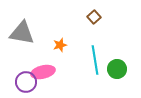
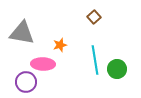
pink ellipse: moved 8 px up; rotated 15 degrees clockwise
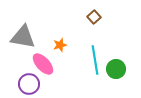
gray triangle: moved 1 px right, 4 px down
pink ellipse: rotated 45 degrees clockwise
green circle: moved 1 px left
purple circle: moved 3 px right, 2 px down
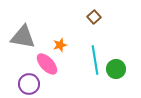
pink ellipse: moved 4 px right
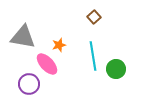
orange star: moved 1 px left
cyan line: moved 2 px left, 4 px up
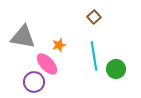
cyan line: moved 1 px right
purple circle: moved 5 px right, 2 px up
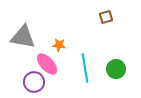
brown square: moved 12 px right; rotated 24 degrees clockwise
orange star: rotated 24 degrees clockwise
cyan line: moved 9 px left, 12 px down
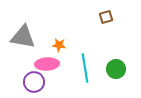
pink ellipse: rotated 50 degrees counterclockwise
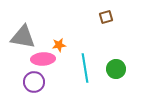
orange star: rotated 16 degrees counterclockwise
pink ellipse: moved 4 px left, 5 px up
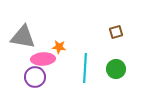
brown square: moved 10 px right, 15 px down
orange star: moved 2 px down; rotated 16 degrees clockwise
cyan line: rotated 12 degrees clockwise
purple circle: moved 1 px right, 5 px up
